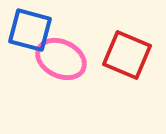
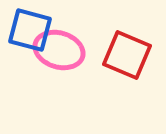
pink ellipse: moved 2 px left, 9 px up; rotated 9 degrees counterclockwise
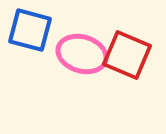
pink ellipse: moved 23 px right, 4 px down
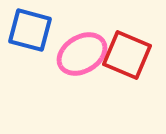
pink ellipse: rotated 48 degrees counterclockwise
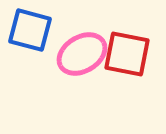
red square: moved 1 px up; rotated 12 degrees counterclockwise
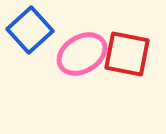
blue square: rotated 33 degrees clockwise
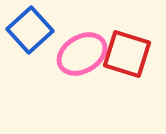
red square: rotated 6 degrees clockwise
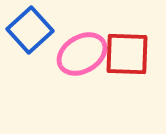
red square: rotated 15 degrees counterclockwise
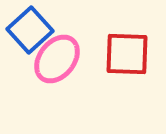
pink ellipse: moved 25 px left, 5 px down; rotated 21 degrees counterclockwise
